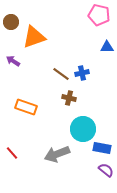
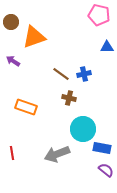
blue cross: moved 2 px right, 1 px down
red line: rotated 32 degrees clockwise
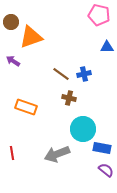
orange triangle: moved 3 px left
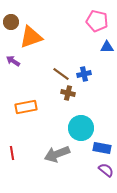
pink pentagon: moved 2 px left, 6 px down
brown cross: moved 1 px left, 5 px up
orange rectangle: rotated 30 degrees counterclockwise
cyan circle: moved 2 px left, 1 px up
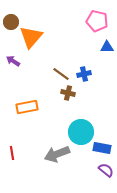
orange triangle: rotated 30 degrees counterclockwise
orange rectangle: moved 1 px right
cyan circle: moved 4 px down
